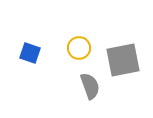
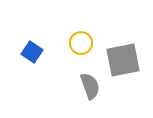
yellow circle: moved 2 px right, 5 px up
blue square: moved 2 px right, 1 px up; rotated 15 degrees clockwise
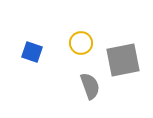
blue square: rotated 15 degrees counterclockwise
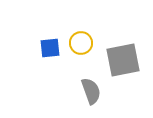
blue square: moved 18 px right, 4 px up; rotated 25 degrees counterclockwise
gray semicircle: moved 1 px right, 5 px down
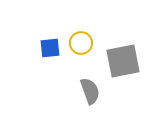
gray square: moved 1 px down
gray semicircle: moved 1 px left
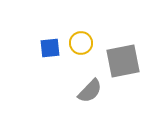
gray semicircle: rotated 64 degrees clockwise
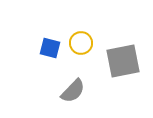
blue square: rotated 20 degrees clockwise
gray semicircle: moved 17 px left
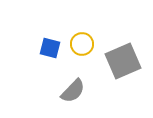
yellow circle: moved 1 px right, 1 px down
gray square: rotated 12 degrees counterclockwise
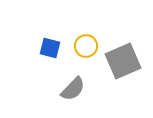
yellow circle: moved 4 px right, 2 px down
gray semicircle: moved 2 px up
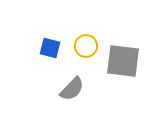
gray square: rotated 30 degrees clockwise
gray semicircle: moved 1 px left
